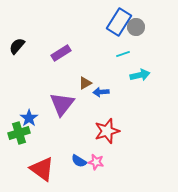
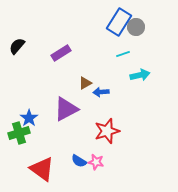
purple triangle: moved 4 px right, 5 px down; rotated 24 degrees clockwise
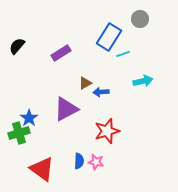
blue rectangle: moved 10 px left, 15 px down
gray circle: moved 4 px right, 8 px up
cyan arrow: moved 3 px right, 6 px down
blue semicircle: rotated 119 degrees counterclockwise
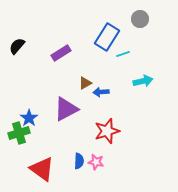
blue rectangle: moved 2 px left
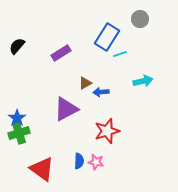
cyan line: moved 3 px left
blue star: moved 12 px left
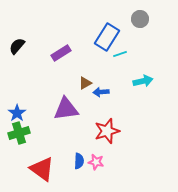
purple triangle: rotated 20 degrees clockwise
blue star: moved 5 px up
